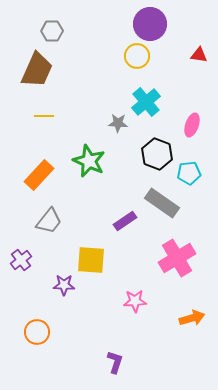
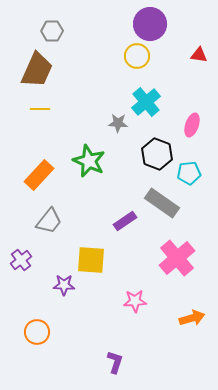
yellow line: moved 4 px left, 7 px up
pink cross: rotated 9 degrees counterclockwise
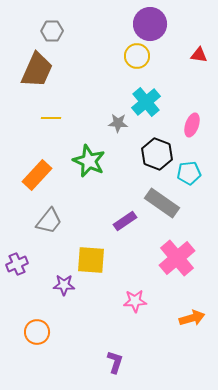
yellow line: moved 11 px right, 9 px down
orange rectangle: moved 2 px left
purple cross: moved 4 px left, 4 px down; rotated 15 degrees clockwise
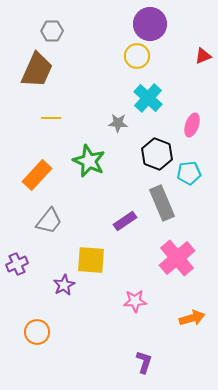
red triangle: moved 4 px right, 1 px down; rotated 30 degrees counterclockwise
cyan cross: moved 2 px right, 4 px up; rotated 8 degrees counterclockwise
gray rectangle: rotated 32 degrees clockwise
purple star: rotated 30 degrees counterclockwise
purple L-shape: moved 29 px right
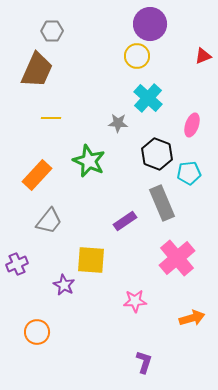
purple star: rotated 15 degrees counterclockwise
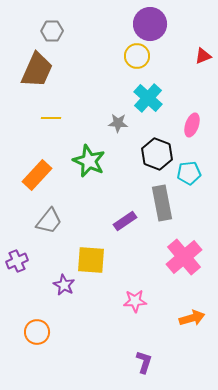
gray rectangle: rotated 12 degrees clockwise
pink cross: moved 7 px right, 1 px up
purple cross: moved 3 px up
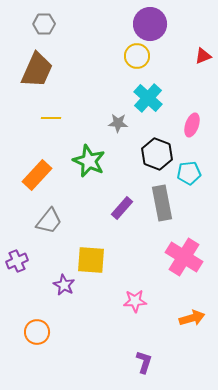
gray hexagon: moved 8 px left, 7 px up
purple rectangle: moved 3 px left, 13 px up; rotated 15 degrees counterclockwise
pink cross: rotated 18 degrees counterclockwise
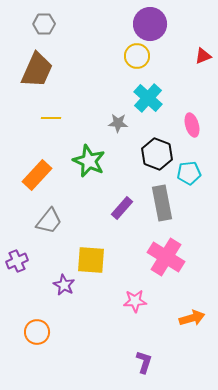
pink ellipse: rotated 35 degrees counterclockwise
pink cross: moved 18 px left
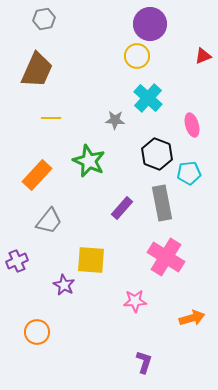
gray hexagon: moved 5 px up; rotated 10 degrees counterclockwise
gray star: moved 3 px left, 3 px up
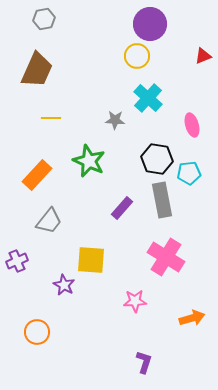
black hexagon: moved 5 px down; rotated 12 degrees counterclockwise
gray rectangle: moved 3 px up
